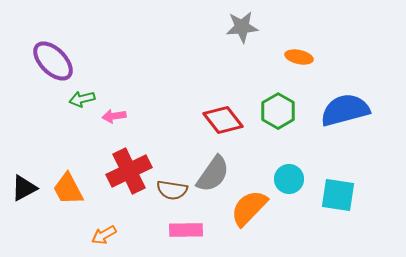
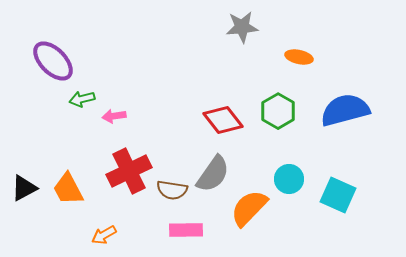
cyan square: rotated 15 degrees clockwise
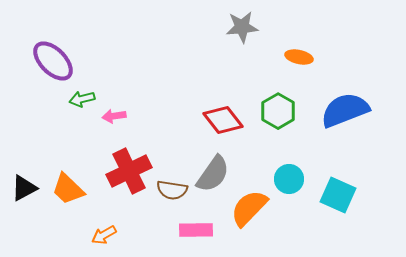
blue semicircle: rotated 6 degrees counterclockwise
orange trapezoid: rotated 18 degrees counterclockwise
pink rectangle: moved 10 px right
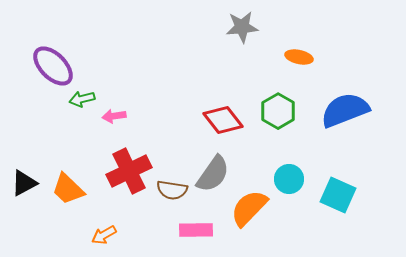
purple ellipse: moved 5 px down
black triangle: moved 5 px up
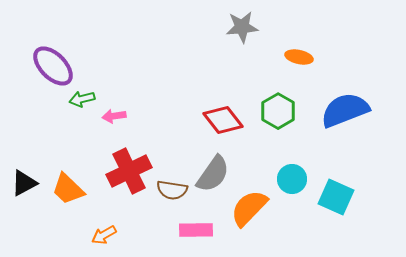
cyan circle: moved 3 px right
cyan square: moved 2 px left, 2 px down
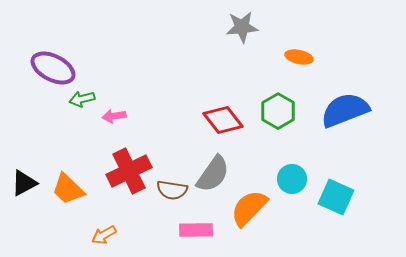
purple ellipse: moved 2 px down; rotated 18 degrees counterclockwise
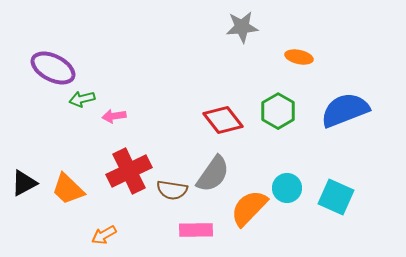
cyan circle: moved 5 px left, 9 px down
